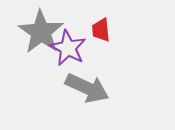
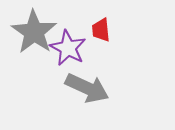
gray star: moved 7 px left
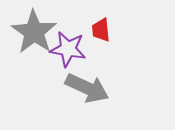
purple star: moved 1 px down; rotated 18 degrees counterclockwise
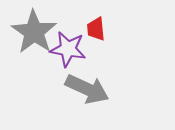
red trapezoid: moved 5 px left, 1 px up
gray arrow: moved 1 px down
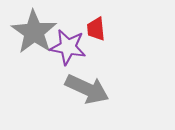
purple star: moved 2 px up
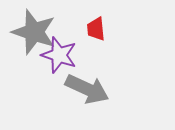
gray star: rotated 15 degrees counterclockwise
purple star: moved 9 px left, 8 px down; rotated 9 degrees clockwise
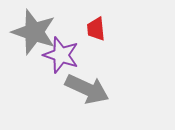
purple star: moved 2 px right
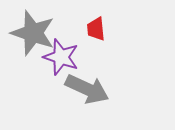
gray star: moved 1 px left, 1 px down
purple star: moved 2 px down
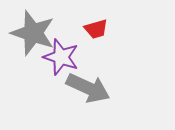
red trapezoid: rotated 100 degrees counterclockwise
gray arrow: moved 1 px right, 1 px up
